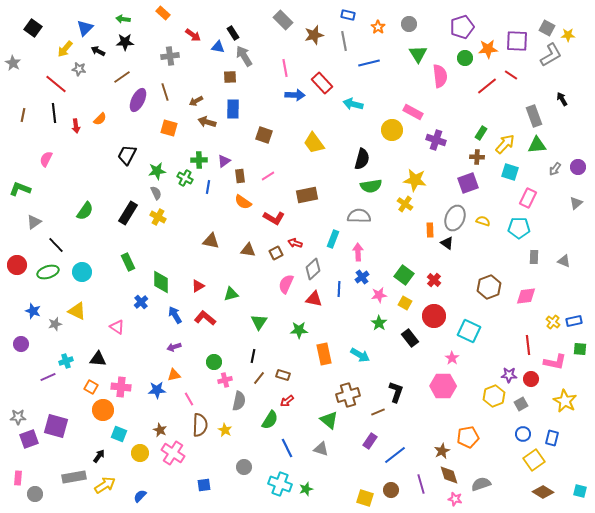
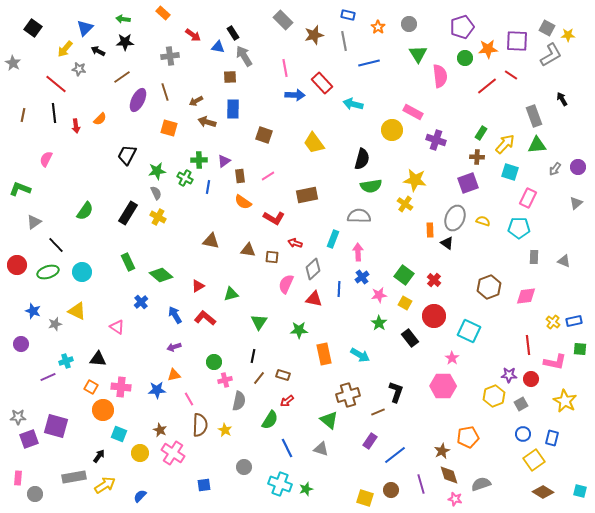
brown square at (276, 253): moved 4 px left, 4 px down; rotated 32 degrees clockwise
green diamond at (161, 282): moved 7 px up; rotated 50 degrees counterclockwise
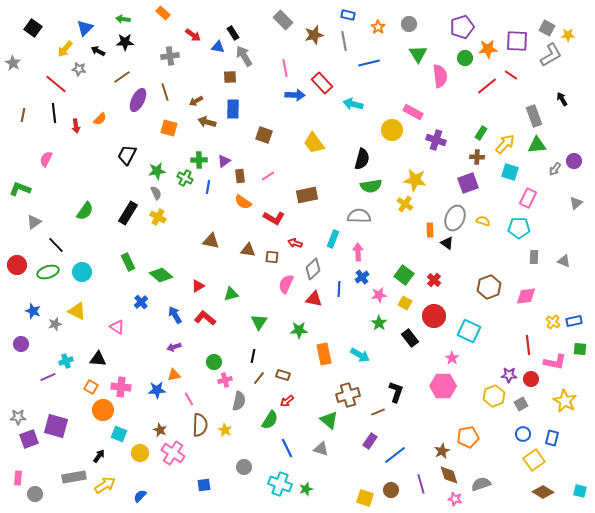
purple circle at (578, 167): moved 4 px left, 6 px up
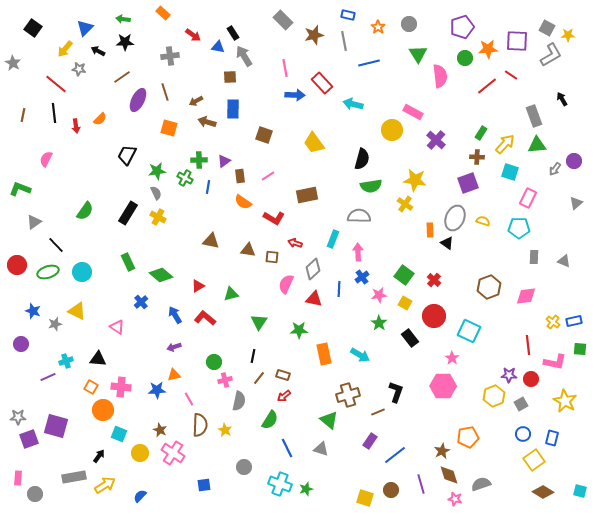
purple cross at (436, 140): rotated 24 degrees clockwise
red arrow at (287, 401): moved 3 px left, 5 px up
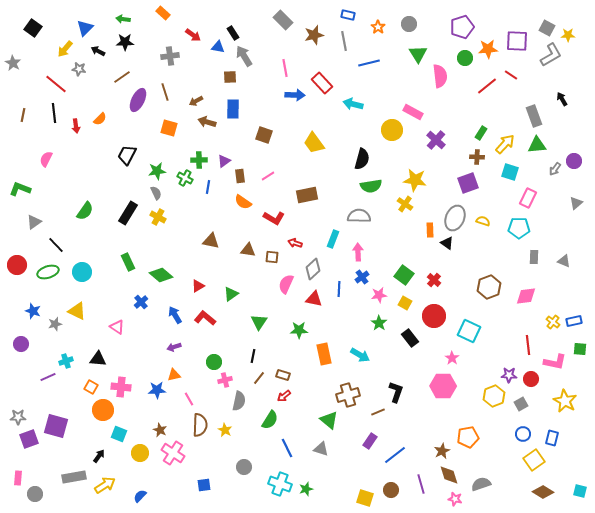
green triangle at (231, 294): rotated 21 degrees counterclockwise
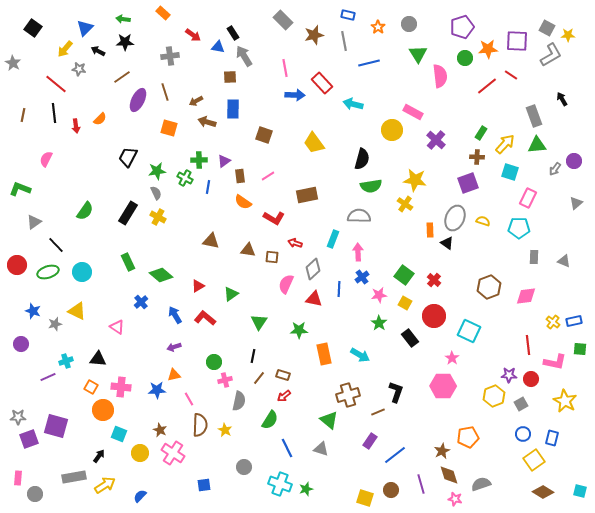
black trapezoid at (127, 155): moved 1 px right, 2 px down
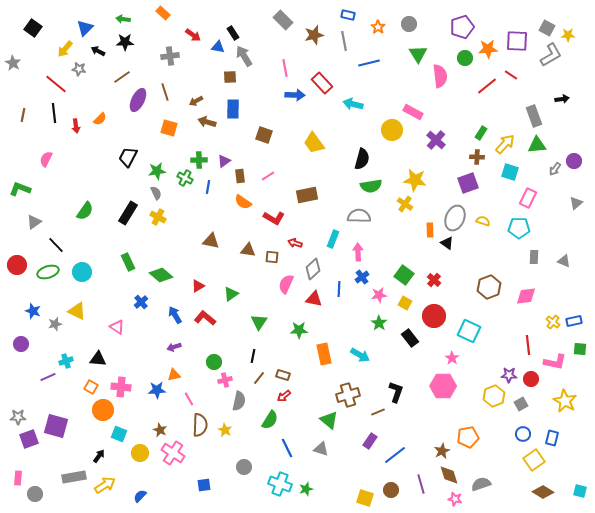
black arrow at (562, 99): rotated 112 degrees clockwise
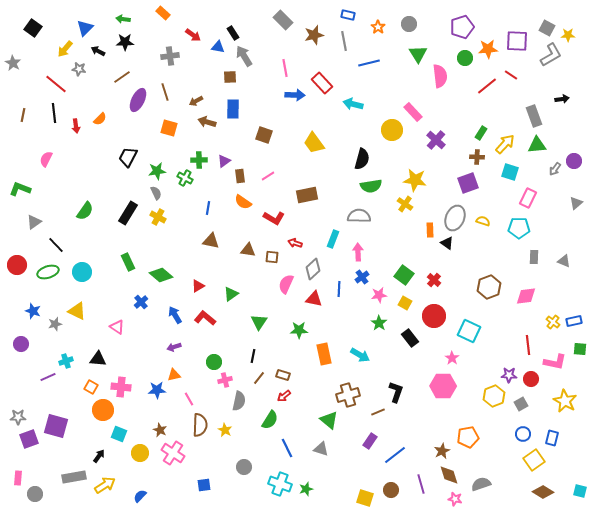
pink rectangle at (413, 112): rotated 18 degrees clockwise
blue line at (208, 187): moved 21 px down
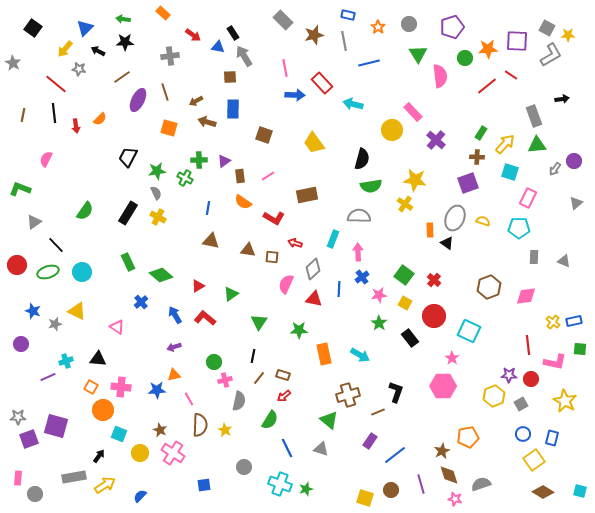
purple pentagon at (462, 27): moved 10 px left
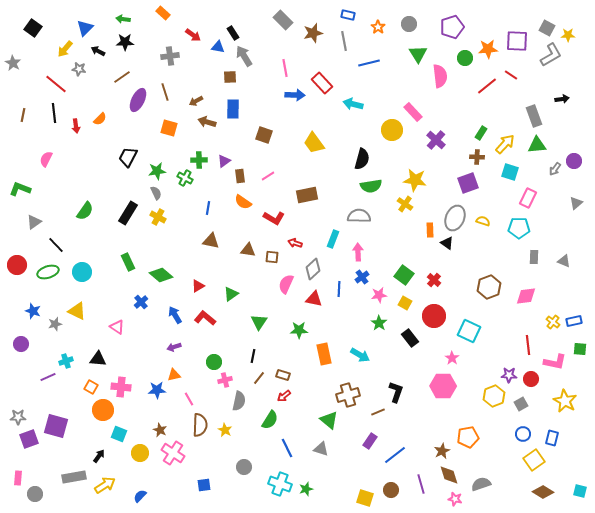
brown star at (314, 35): moved 1 px left, 2 px up
